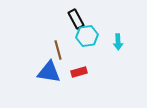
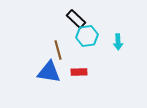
black rectangle: rotated 18 degrees counterclockwise
red rectangle: rotated 14 degrees clockwise
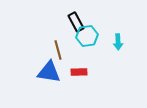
black rectangle: moved 3 px down; rotated 18 degrees clockwise
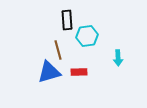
black rectangle: moved 9 px left, 2 px up; rotated 24 degrees clockwise
cyan arrow: moved 16 px down
blue triangle: rotated 25 degrees counterclockwise
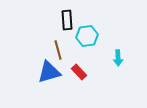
red rectangle: rotated 49 degrees clockwise
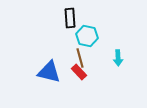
black rectangle: moved 3 px right, 2 px up
cyan hexagon: rotated 20 degrees clockwise
brown line: moved 22 px right, 8 px down
blue triangle: rotated 30 degrees clockwise
